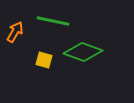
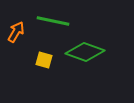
orange arrow: moved 1 px right
green diamond: moved 2 px right
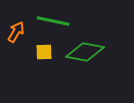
green diamond: rotated 9 degrees counterclockwise
yellow square: moved 8 px up; rotated 18 degrees counterclockwise
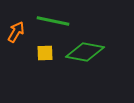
yellow square: moved 1 px right, 1 px down
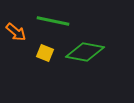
orange arrow: rotated 100 degrees clockwise
yellow square: rotated 24 degrees clockwise
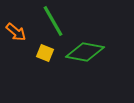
green line: rotated 48 degrees clockwise
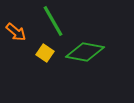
yellow square: rotated 12 degrees clockwise
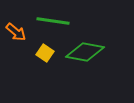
green line: rotated 52 degrees counterclockwise
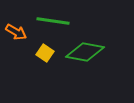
orange arrow: rotated 10 degrees counterclockwise
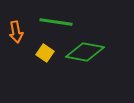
green line: moved 3 px right, 1 px down
orange arrow: rotated 50 degrees clockwise
